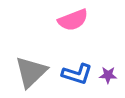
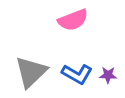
blue L-shape: rotated 12 degrees clockwise
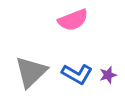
purple star: rotated 18 degrees counterclockwise
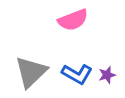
purple star: moved 1 px left
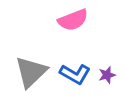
blue L-shape: moved 2 px left
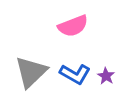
pink semicircle: moved 6 px down
purple star: moved 1 px left, 1 px down; rotated 24 degrees counterclockwise
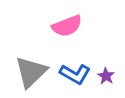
pink semicircle: moved 6 px left
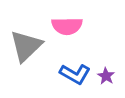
pink semicircle: rotated 20 degrees clockwise
gray triangle: moved 5 px left, 26 px up
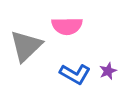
purple star: moved 2 px right, 5 px up; rotated 18 degrees clockwise
